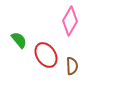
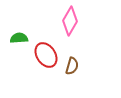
green semicircle: moved 2 px up; rotated 54 degrees counterclockwise
brown semicircle: rotated 18 degrees clockwise
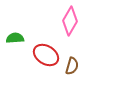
green semicircle: moved 4 px left
red ellipse: rotated 25 degrees counterclockwise
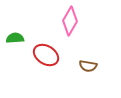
brown semicircle: moved 16 px right; rotated 84 degrees clockwise
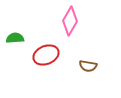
red ellipse: rotated 55 degrees counterclockwise
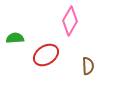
red ellipse: rotated 10 degrees counterclockwise
brown semicircle: rotated 102 degrees counterclockwise
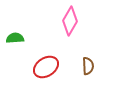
red ellipse: moved 12 px down
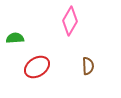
red ellipse: moved 9 px left
